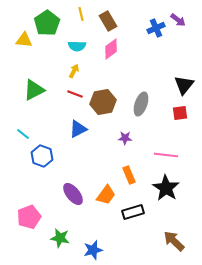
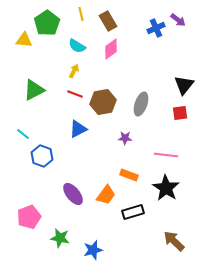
cyan semicircle: rotated 30 degrees clockwise
orange rectangle: rotated 48 degrees counterclockwise
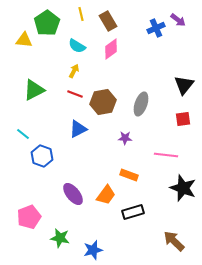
red square: moved 3 px right, 6 px down
black star: moved 17 px right; rotated 12 degrees counterclockwise
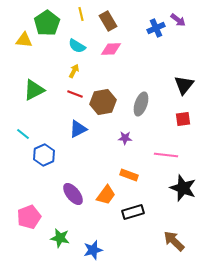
pink diamond: rotated 35 degrees clockwise
blue hexagon: moved 2 px right, 1 px up; rotated 15 degrees clockwise
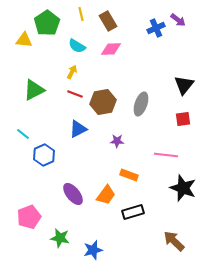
yellow arrow: moved 2 px left, 1 px down
purple star: moved 8 px left, 3 px down
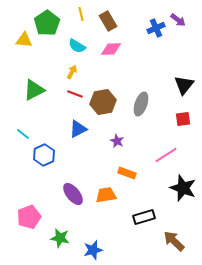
purple star: rotated 24 degrees clockwise
pink line: rotated 40 degrees counterclockwise
orange rectangle: moved 2 px left, 2 px up
orange trapezoid: rotated 135 degrees counterclockwise
black rectangle: moved 11 px right, 5 px down
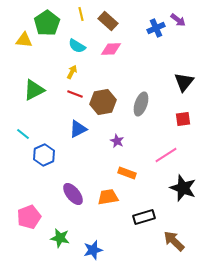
brown rectangle: rotated 18 degrees counterclockwise
black triangle: moved 3 px up
orange trapezoid: moved 2 px right, 2 px down
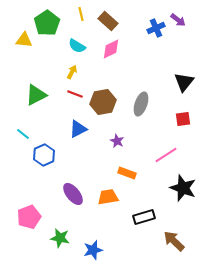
pink diamond: rotated 25 degrees counterclockwise
green triangle: moved 2 px right, 5 px down
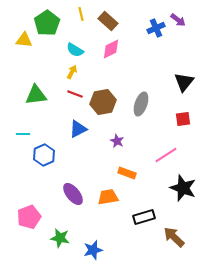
cyan semicircle: moved 2 px left, 4 px down
green triangle: rotated 20 degrees clockwise
cyan line: rotated 40 degrees counterclockwise
brown arrow: moved 4 px up
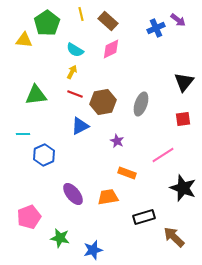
blue triangle: moved 2 px right, 3 px up
pink line: moved 3 px left
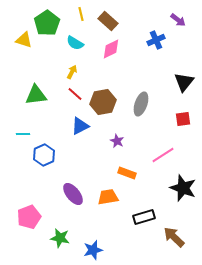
blue cross: moved 12 px down
yellow triangle: rotated 12 degrees clockwise
cyan semicircle: moved 7 px up
red line: rotated 21 degrees clockwise
